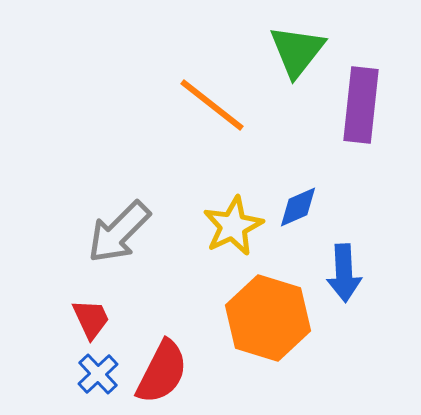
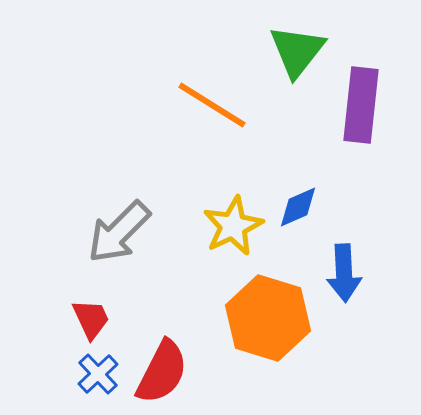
orange line: rotated 6 degrees counterclockwise
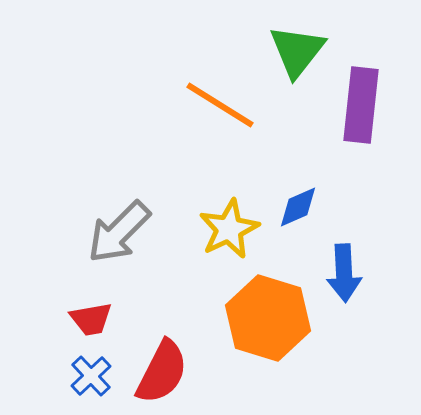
orange line: moved 8 px right
yellow star: moved 4 px left, 3 px down
red trapezoid: rotated 105 degrees clockwise
blue cross: moved 7 px left, 2 px down
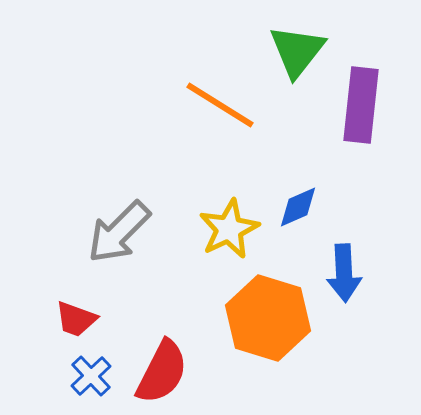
red trapezoid: moved 15 px left; rotated 30 degrees clockwise
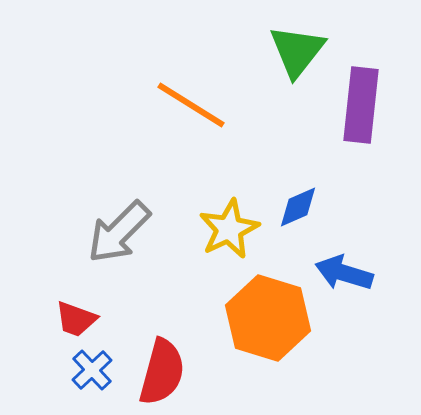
orange line: moved 29 px left
blue arrow: rotated 110 degrees clockwise
red semicircle: rotated 12 degrees counterclockwise
blue cross: moved 1 px right, 6 px up
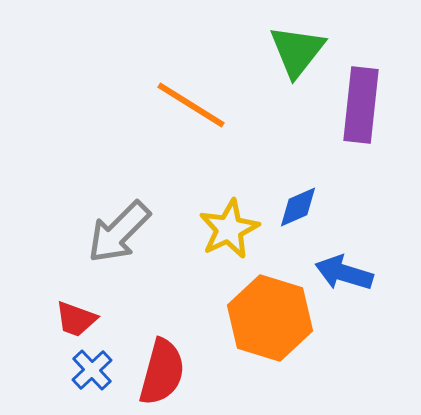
orange hexagon: moved 2 px right
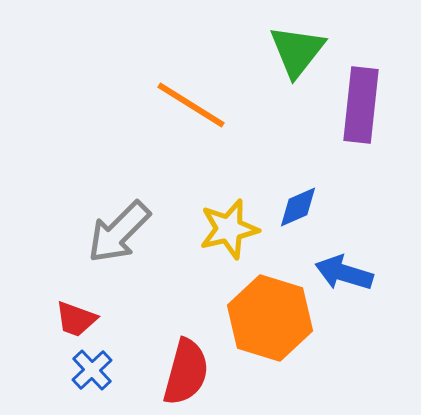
yellow star: rotated 12 degrees clockwise
red semicircle: moved 24 px right
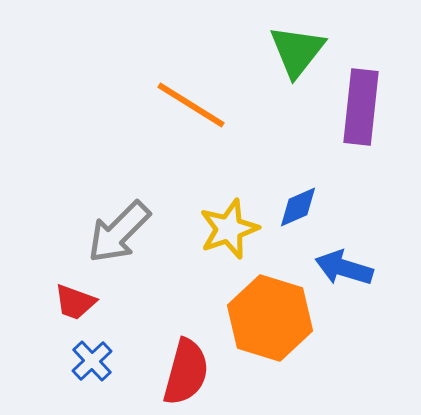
purple rectangle: moved 2 px down
yellow star: rotated 6 degrees counterclockwise
blue arrow: moved 5 px up
red trapezoid: moved 1 px left, 17 px up
blue cross: moved 9 px up
